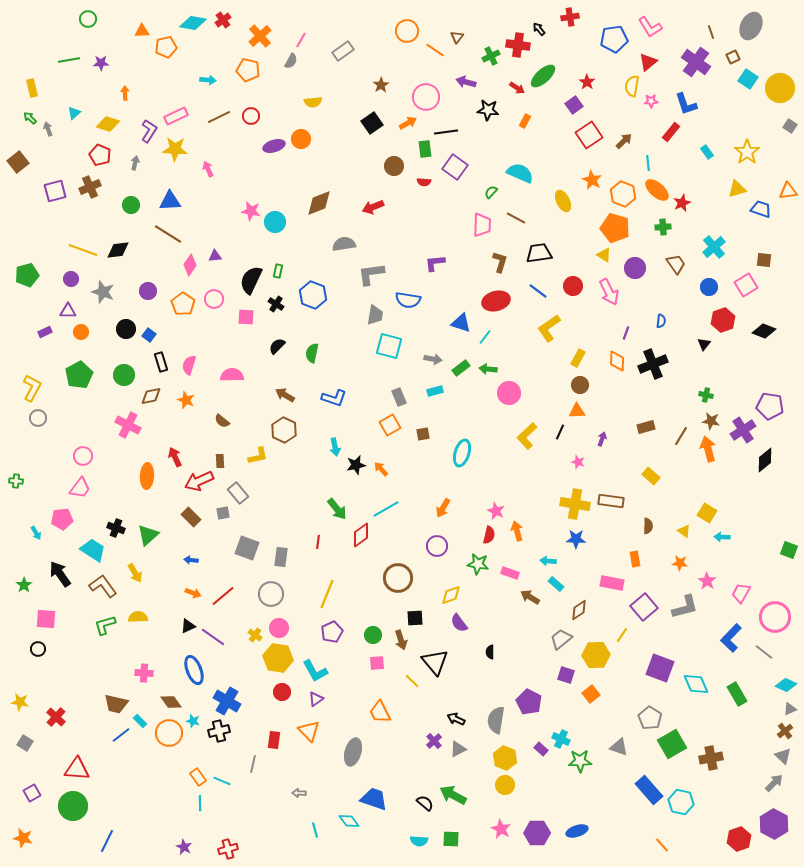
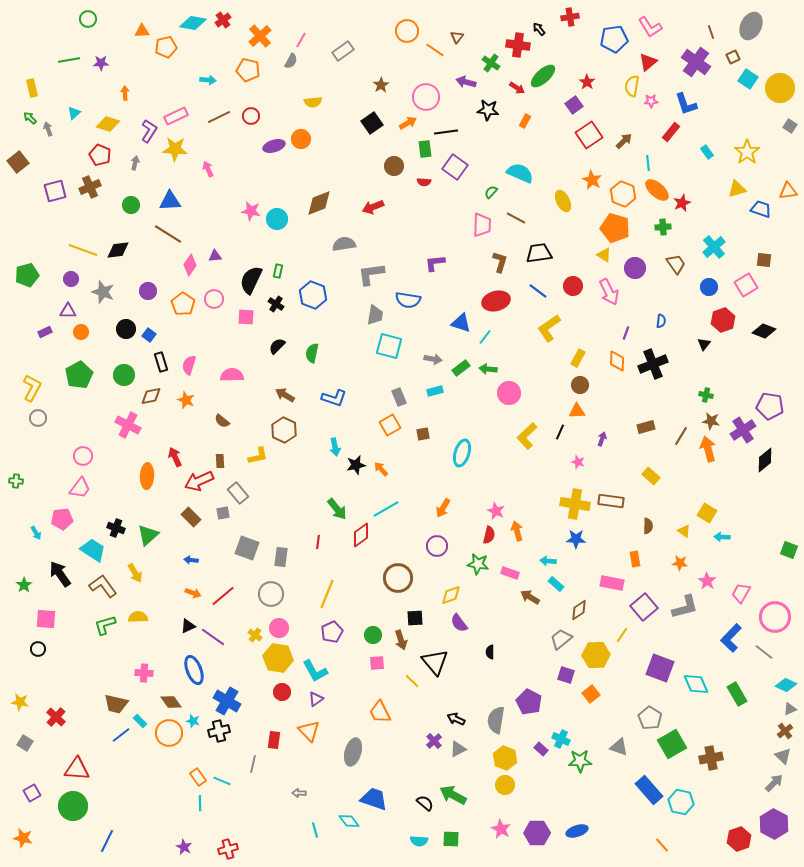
green cross at (491, 56): moved 7 px down; rotated 30 degrees counterclockwise
cyan circle at (275, 222): moved 2 px right, 3 px up
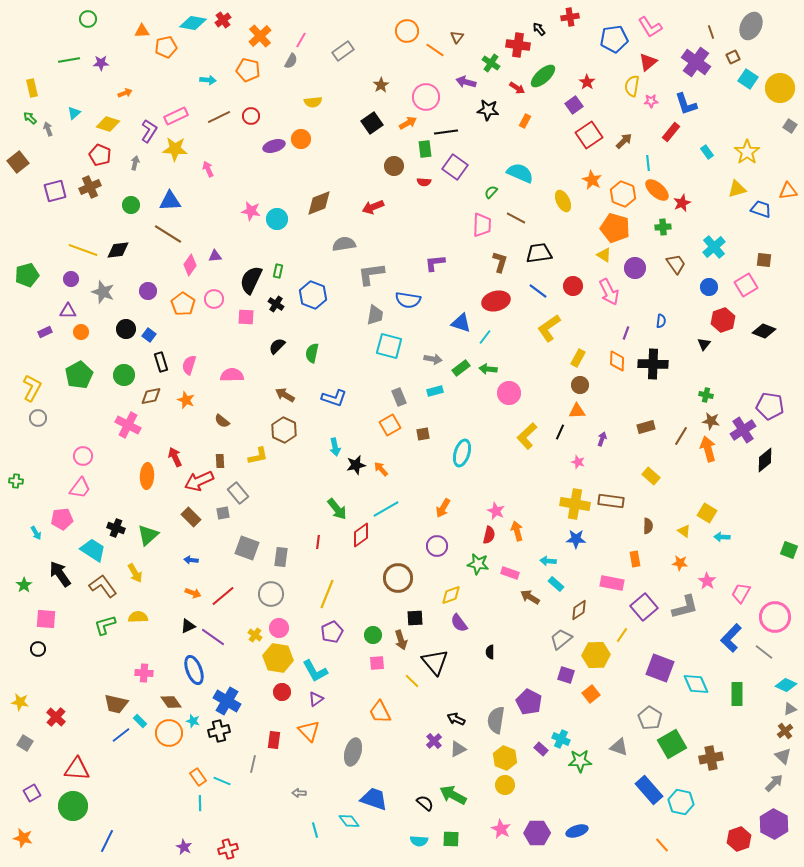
orange arrow at (125, 93): rotated 72 degrees clockwise
black cross at (653, 364): rotated 24 degrees clockwise
green rectangle at (737, 694): rotated 30 degrees clockwise
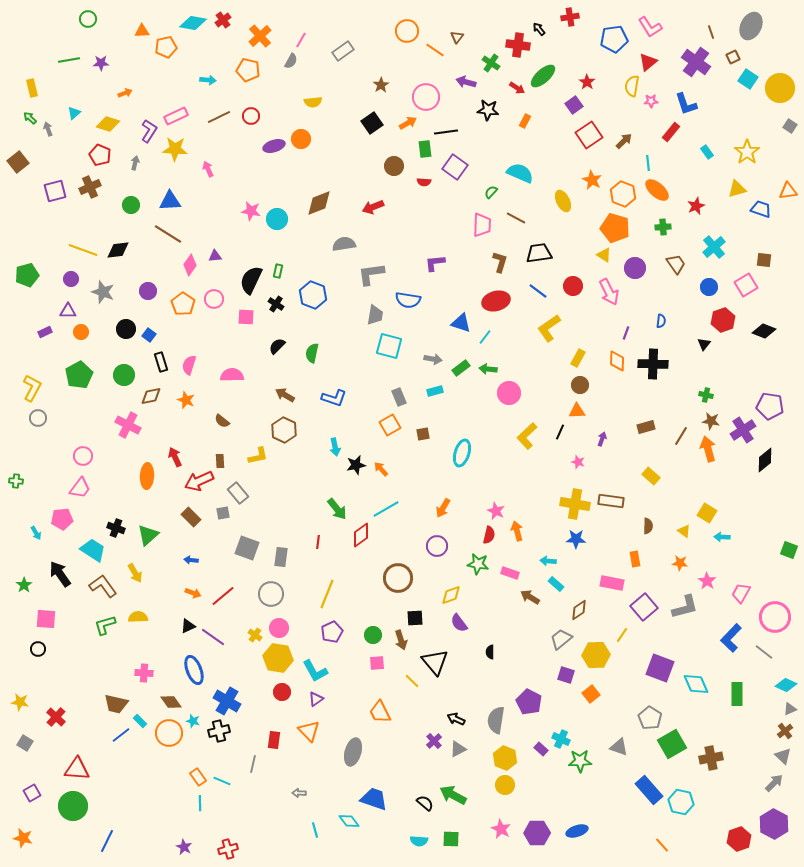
red star at (682, 203): moved 14 px right, 3 px down
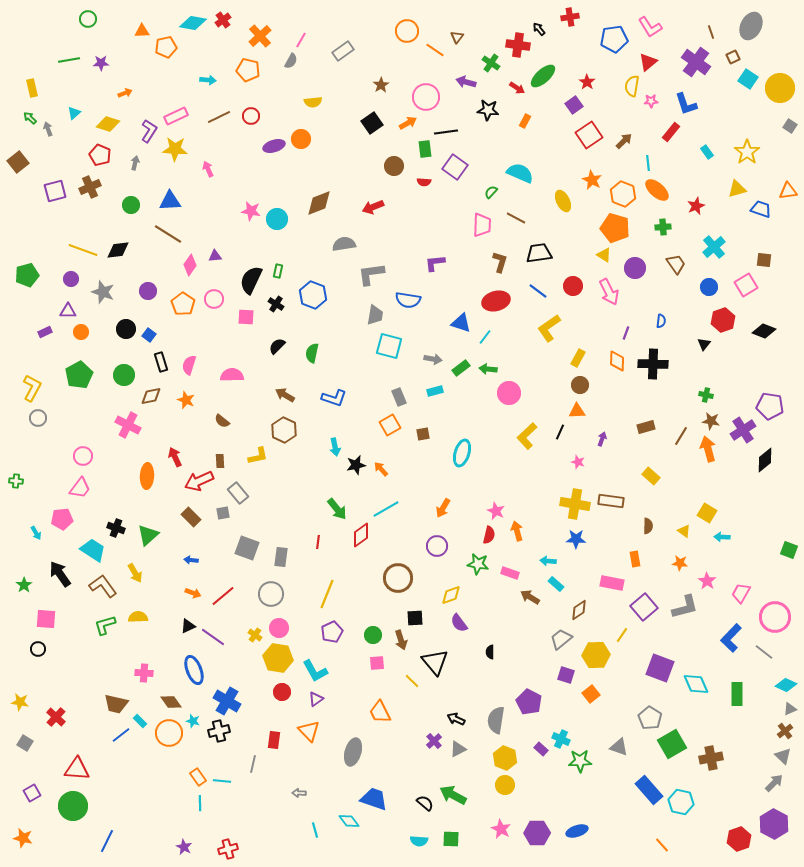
cyan line at (222, 781): rotated 18 degrees counterclockwise
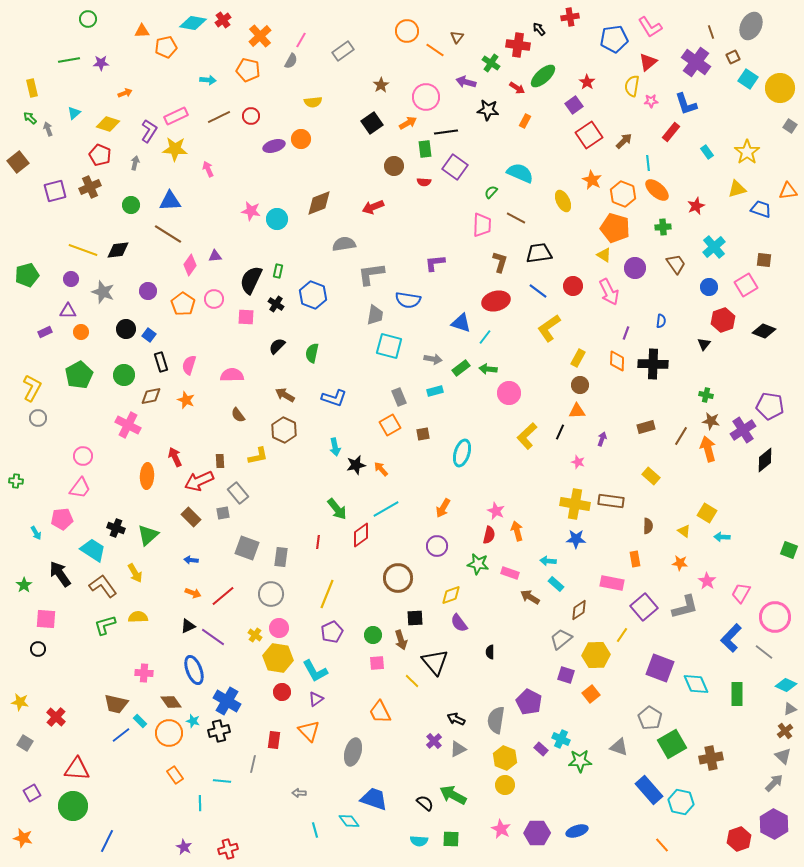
brown semicircle at (222, 421): moved 16 px right, 6 px up; rotated 14 degrees clockwise
orange rectangle at (198, 777): moved 23 px left, 2 px up
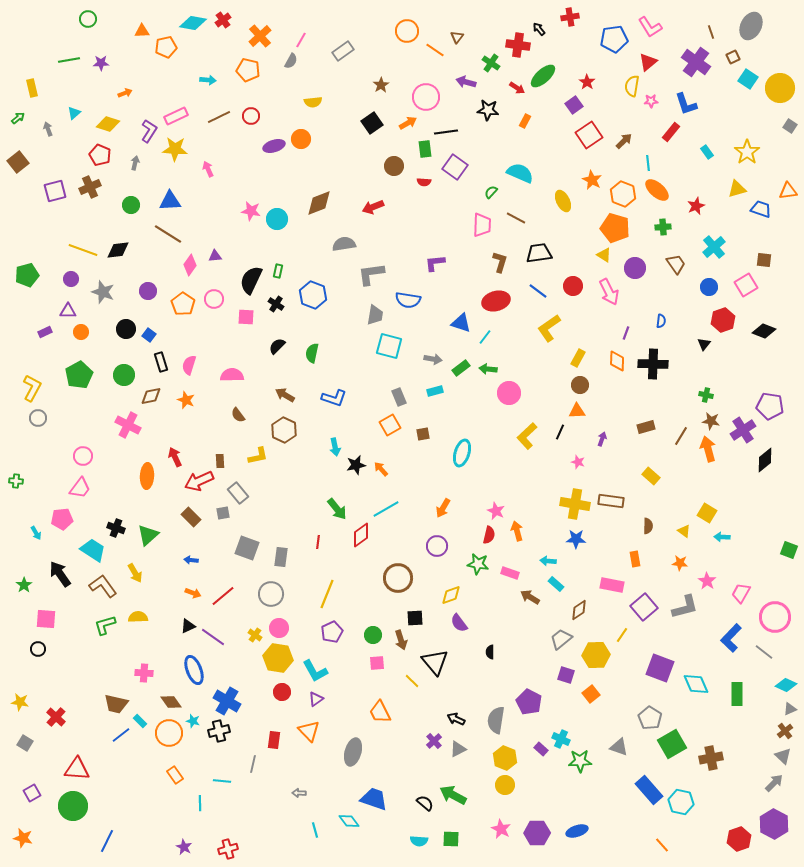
green arrow at (30, 118): moved 12 px left; rotated 96 degrees clockwise
pink rectangle at (612, 583): moved 2 px down
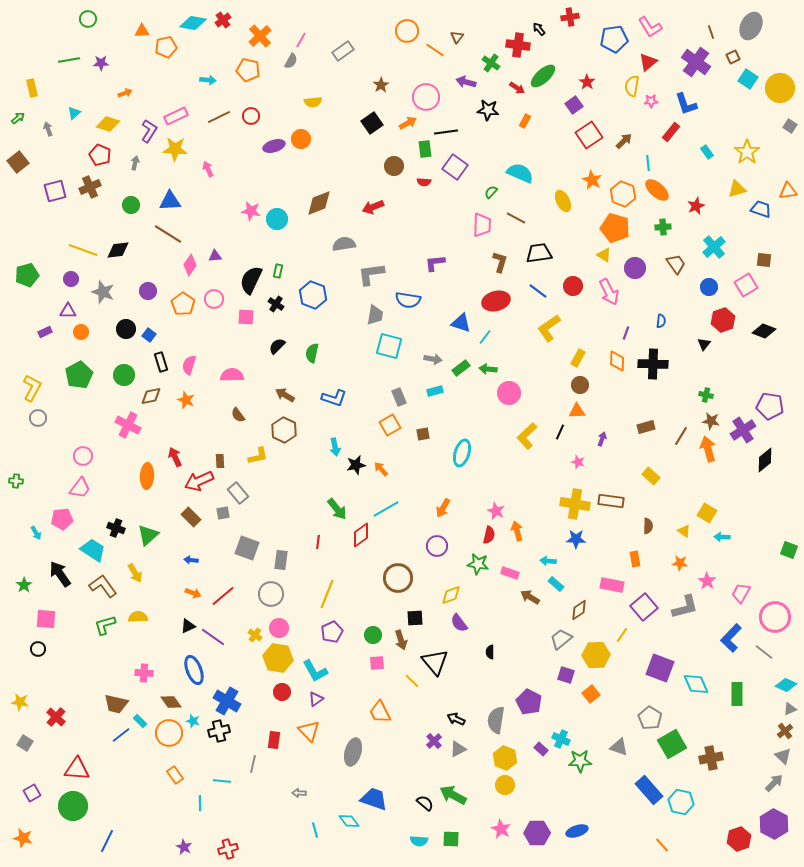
gray rectangle at (281, 557): moved 3 px down
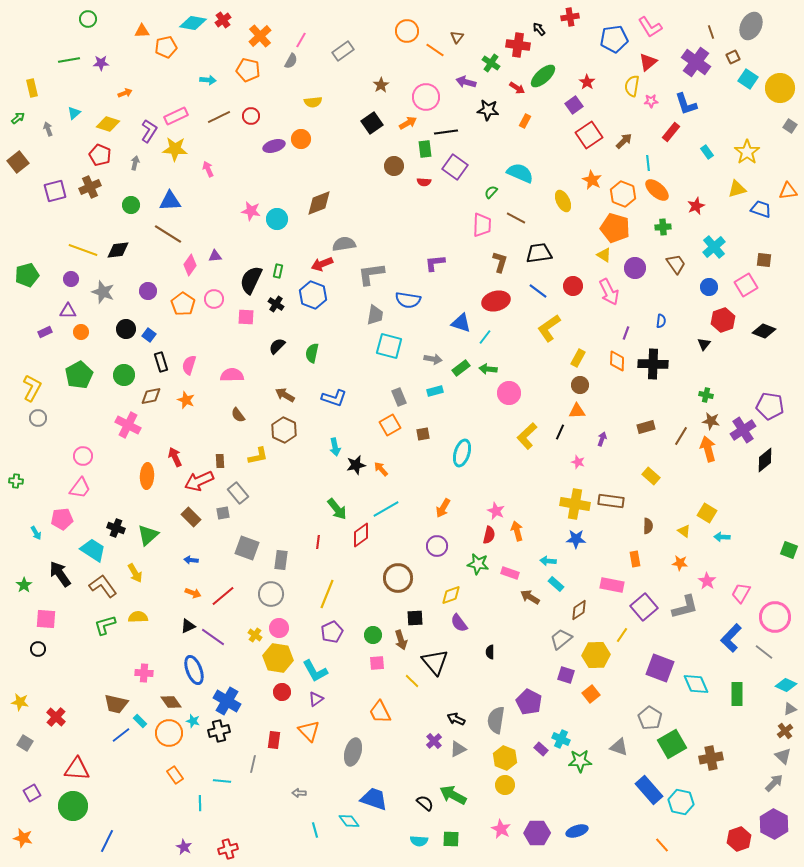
red arrow at (373, 207): moved 51 px left, 57 px down
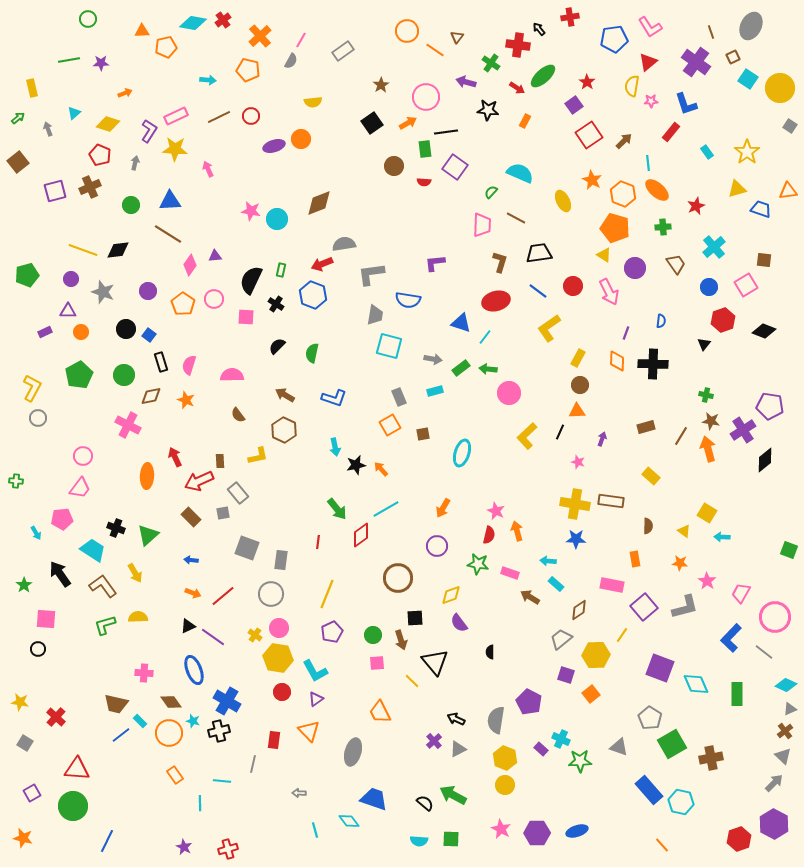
green rectangle at (278, 271): moved 3 px right, 1 px up
